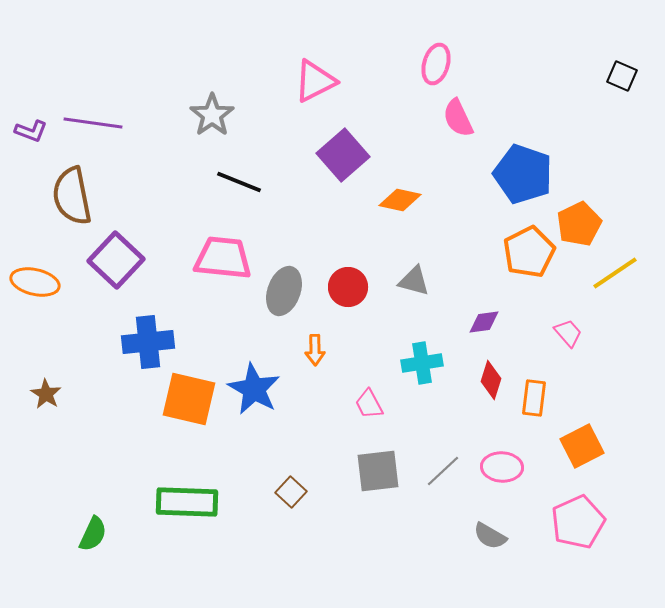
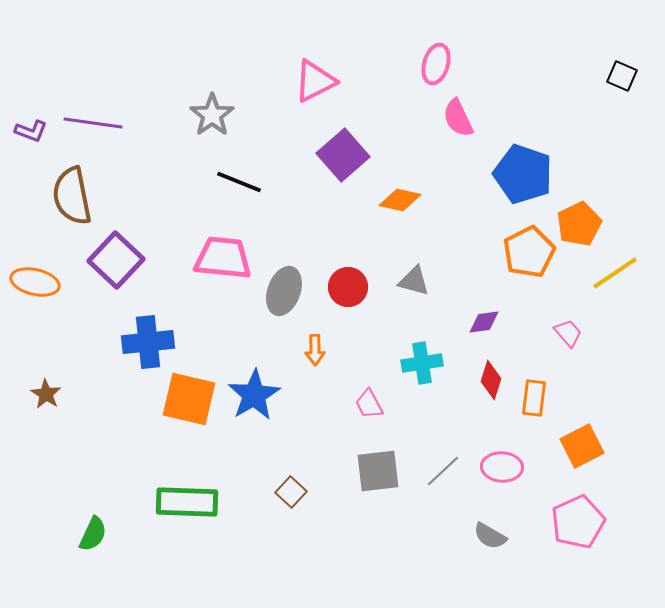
blue star at (254, 389): moved 6 px down; rotated 12 degrees clockwise
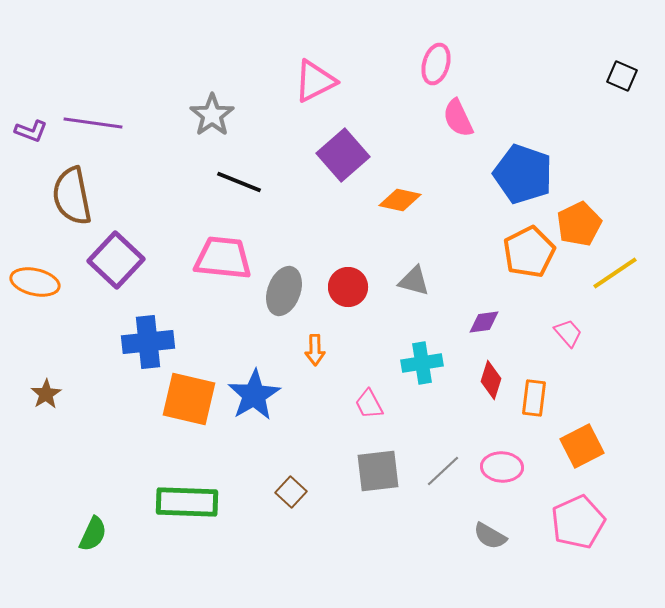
brown star at (46, 394): rotated 8 degrees clockwise
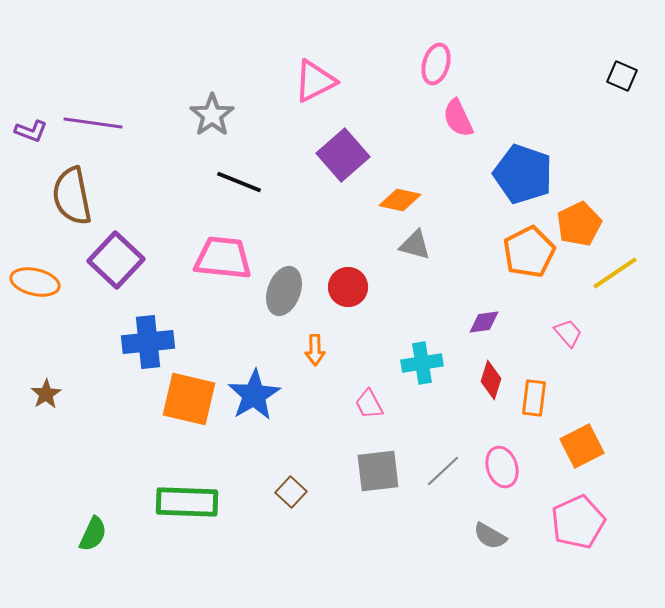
gray triangle at (414, 281): moved 1 px right, 36 px up
pink ellipse at (502, 467): rotated 69 degrees clockwise
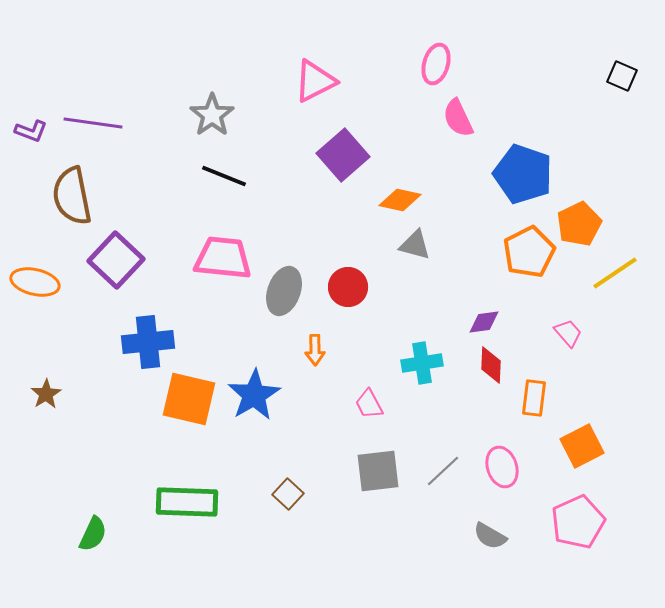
black line at (239, 182): moved 15 px left, 6 px up
red diamond at (491, 380): moved 15 px up; rotated 15 degrees counterclockwise
brown square at (291, 492): moved 3 px left, 2 px down
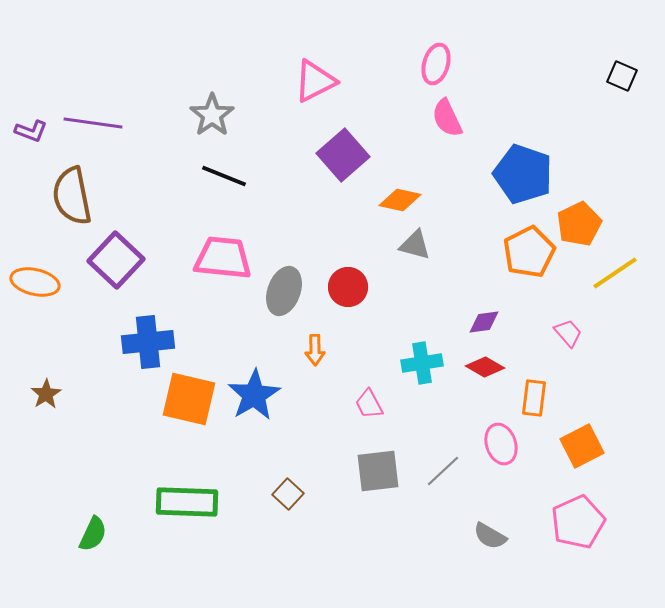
pink semicircle at (458, 118): moved 11 px left
red diamond at (491, 365): moved 6 px left, 2 px down; rotated 63 degrees counterclockwise
pink ellipse at (502, 467): moved 1 px left, 23 px up
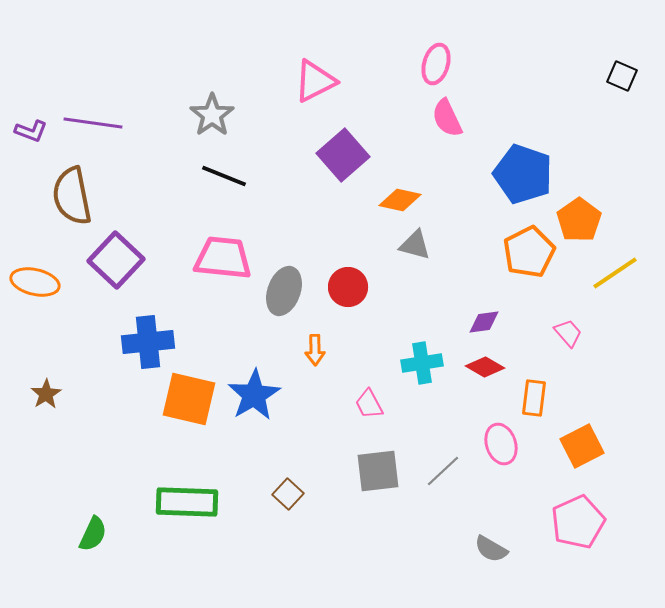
orange pentagon at (579, 224): moved 4 px up; rotated 9 degrees counterclockwise
gray semicircle at (490, 536): moved 1 px right, 13 px down
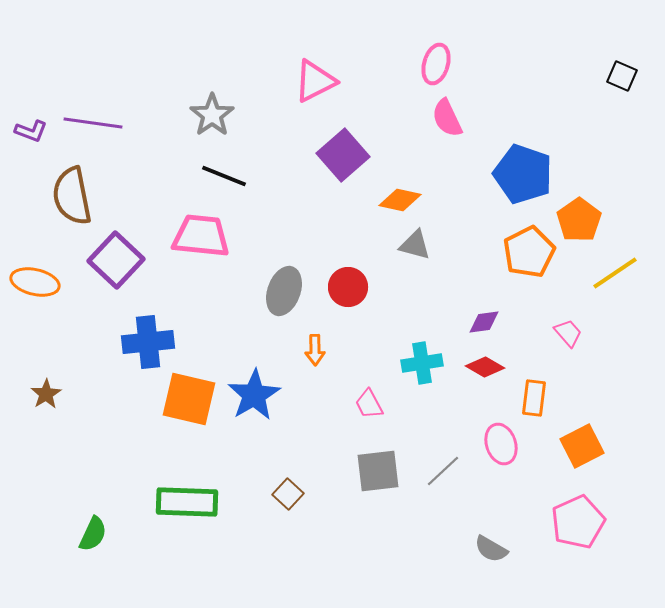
pink trapezoid at (223, 258): moved 22 px left, 22 px up
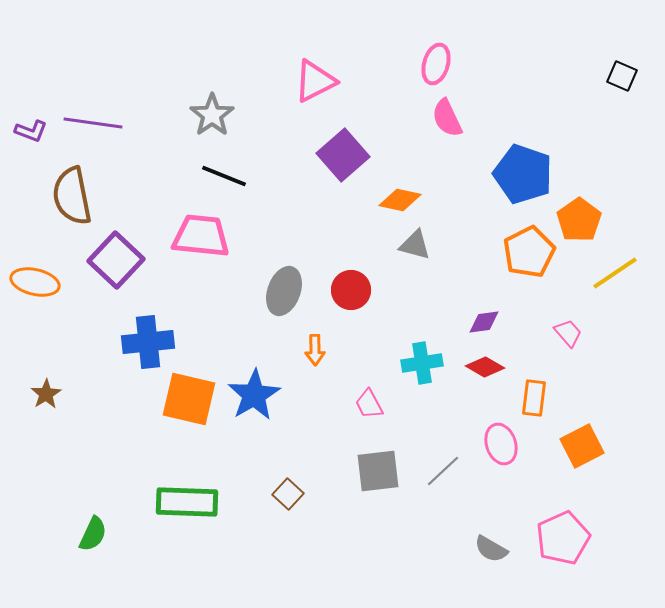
red circle at (348, 287): moved 3 px right, 3 px down
pink pentagon at (578, 522): moved 15 px left, 16 px down
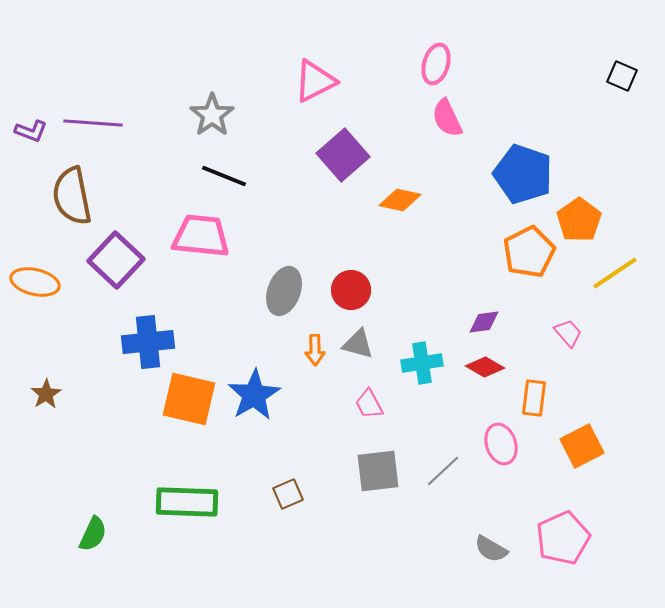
purple line at (93, 123): rotated 4 degrees counterclockwise
gray triangle at (415, 245): moved 57 px left, 99 px down
brown square at (288, 494): rotated 24 degrees clockwise
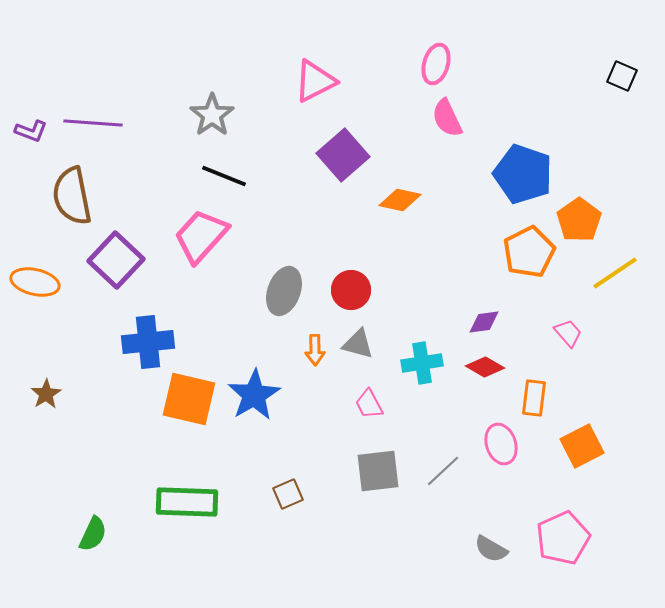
pink trapezoid at (201, 236): rotated 54 degrees counterclockwise
